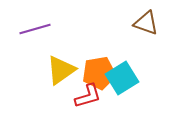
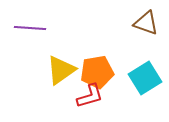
purple line: moved 5 px left, 1 px up; rotated 20 degrees clockwise
orange pentagon: moved 2 px left, 1 px up
cyan square: moved 23 px right
red L-shape: moved 2 px right
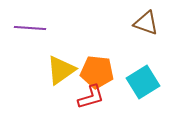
orange pentagon: rotated 16 degrees clockwise
cyan square: moved 2 px left, 4 px down
red L-shape: moved 1 px right, 1 px down
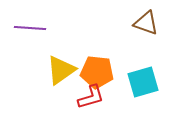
cyan square: rotated 16 degrees clockwise
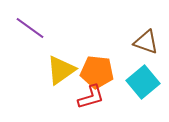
brown triangle: moved 19 px down
purple line: rotated 32 degrees clockwise
cyan square: rotated 24 degrees counterclockwise
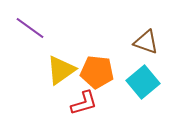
red L-shape: moved 7 px left, 6 px down
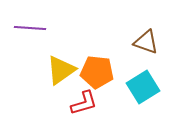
purple line: rotated 32 degrees counterclockwise
cyan square: moved 5 px down; rotated 8 degrees clockwise
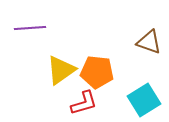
purple line: rotated 8 degrees counterclockwise
brown triangle: moved 3 px right
cyan square: moved 1 px right, 13 px down
